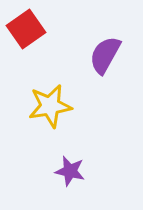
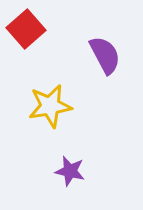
red square: rotated 6 degrees counterclockwise
purple semicircle: rotated 123 degrees clockwise
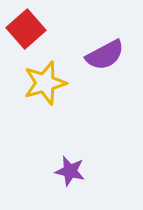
purple semicircle: rotated 90 degrees clockwise
yellow star: moved 5 px left, 23 px up; rotated 6 degrees counterclockwise
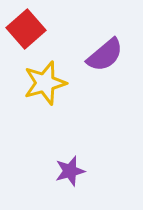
purple semicircle: rotated 12 degrees counterclockwise
purple star: rotated 28 degrees counterclockwise
